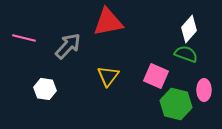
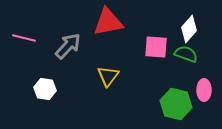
pink square: moved 29 px up; rotated 20 degrees counterclockwise
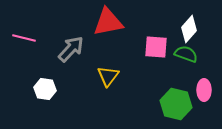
gray arrow: moved 3 px right, 3 px down
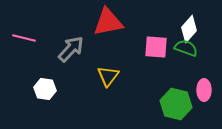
green semicircle: moved 6 px up
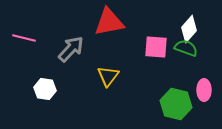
red triangle: moved 1 px right
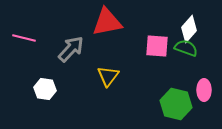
red triangle: moved 2 px left
pink square: moved 1 px right, 1 px up
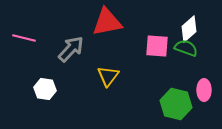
white diamond: rotated 8 degrees clockwise
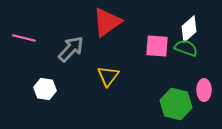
red triangle: rotated 24 degrees counterclockwise
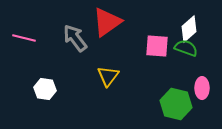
gray arrow: moved 4 px right, 11 px up; rotated 80 degrees counterclockwise
pink ellipse: moved 2 px left, 2 px up
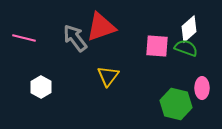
red triangle: moved 6 px left, 5 px down; rotated 16 degrees clockwise
white hexagon: moved 4 px left, 2 px up; rotated 20 degrees clockwise
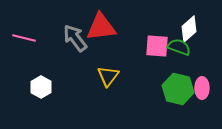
red triangle: rotated 12 degrees clockwise
green semicircle: moved 7 px left, 1 px up
green hexagon: moved 2 px right, 15 px up
